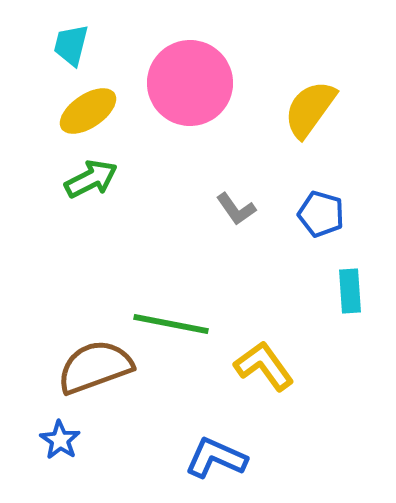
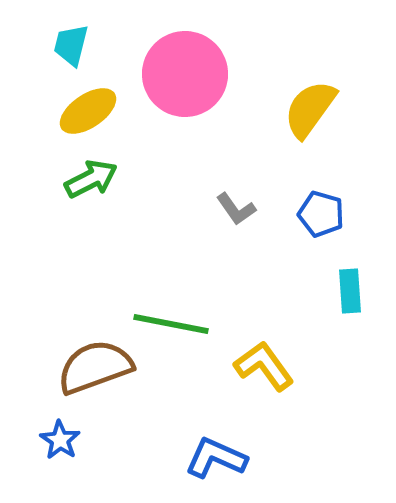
pink circle: moved 5 px left, 9 px up
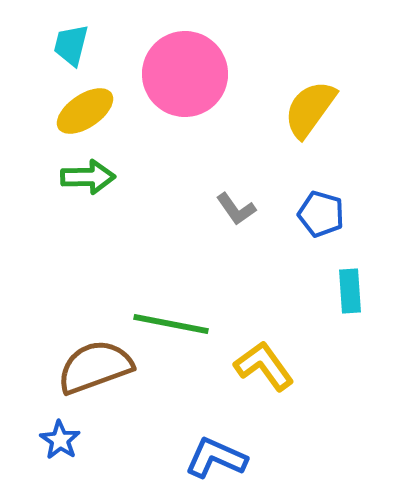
yellow ellipse: moved 3 px left
green arrow: moved 3 px left, 2 px up; rotated 26 degrees clockwise
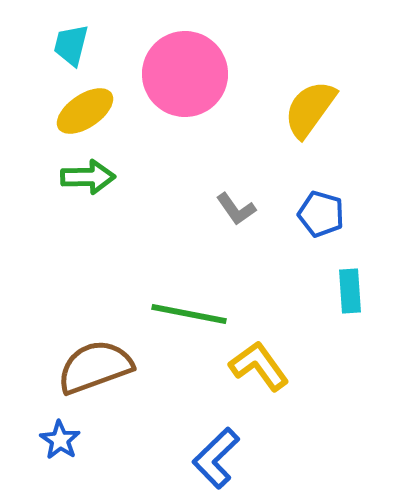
green line: moved 18 px right, 10 px up
yellow L-shape: moved 5 px left
blue L-shape: rotated 68 degrees counterclockwise
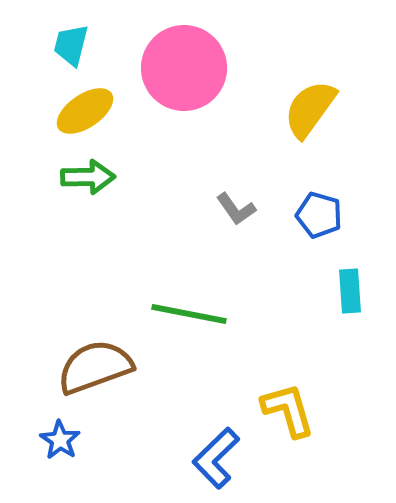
pink circle: moved 1 px left, 6 px up
blue pentagon: moved 2 px left, 1 px down
yellow L-shape: moved 29 px right, 44 px down; rotated 20 degrees clockwise
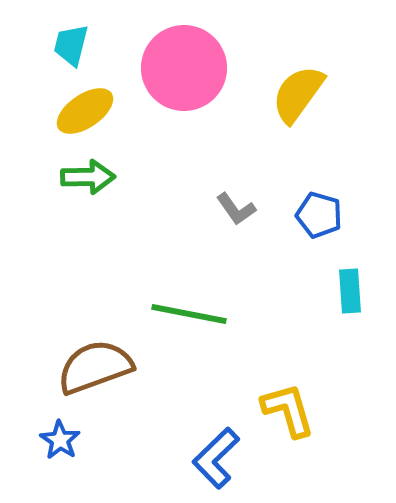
yellow semicircle: moved 12 px left, 15 px up
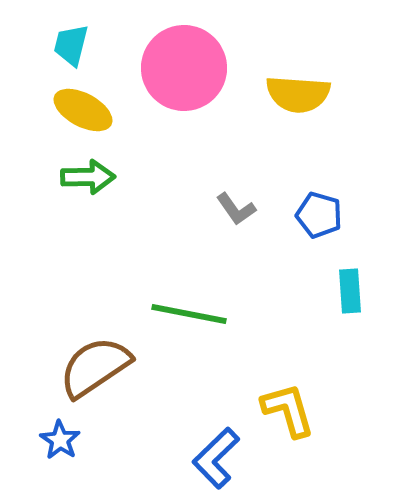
yellow semicircle: rotated 122 degrees counterclockwise
yellow ellipse: moved 2 px left, 1 px up; rotated 62 degrees clockwise
brown semicircle: rotated 14 degrees counterclockwise
